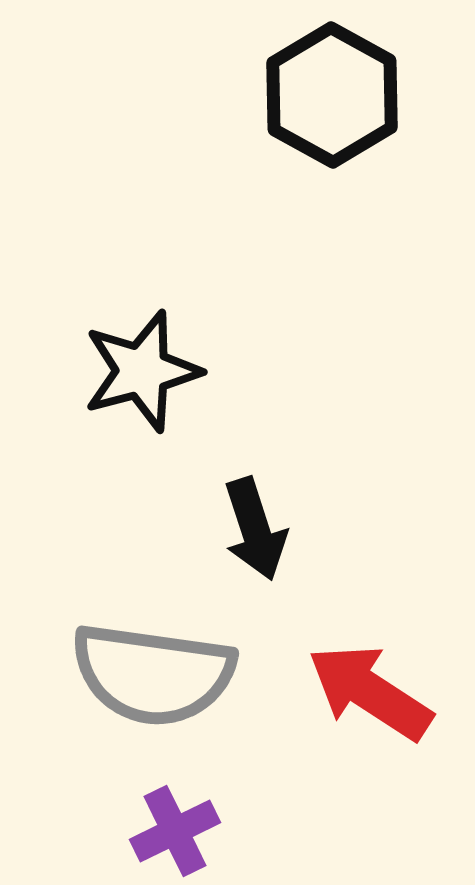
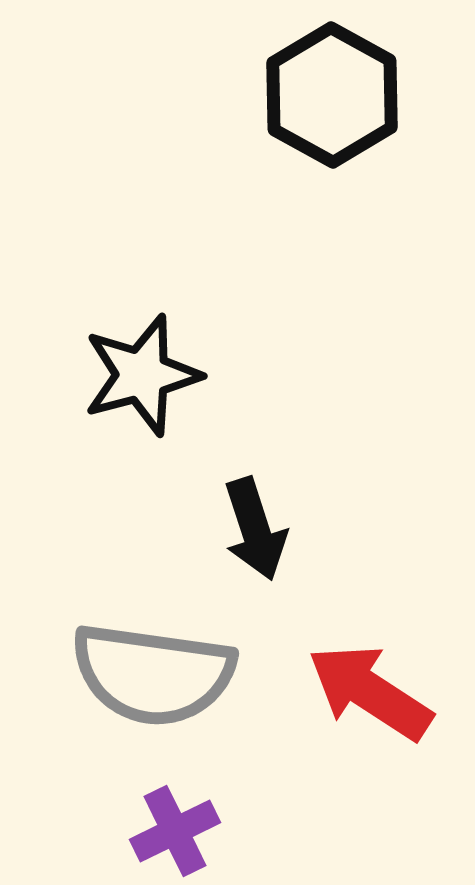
black star: moved 4 px down
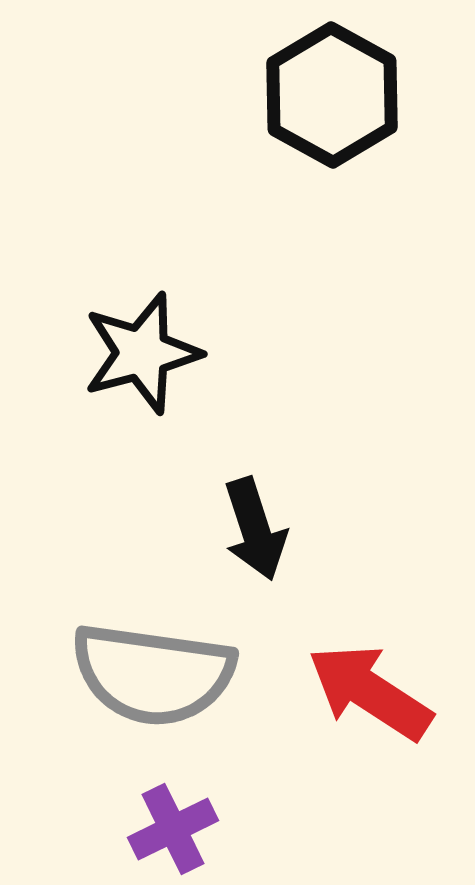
black star: moved 22 px up
purple cross: moved 2 px left, 2 px up
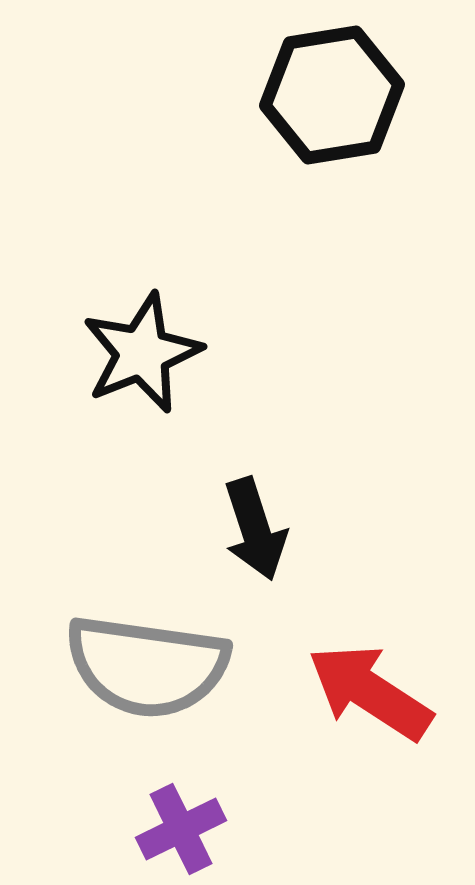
black hexagon: rotated 22 degrees clockwise
black star: rotated 7 degrees counterclockwise
gray semicircle: moved 6 px left, 8 px up
purple cross: moved 8 px right
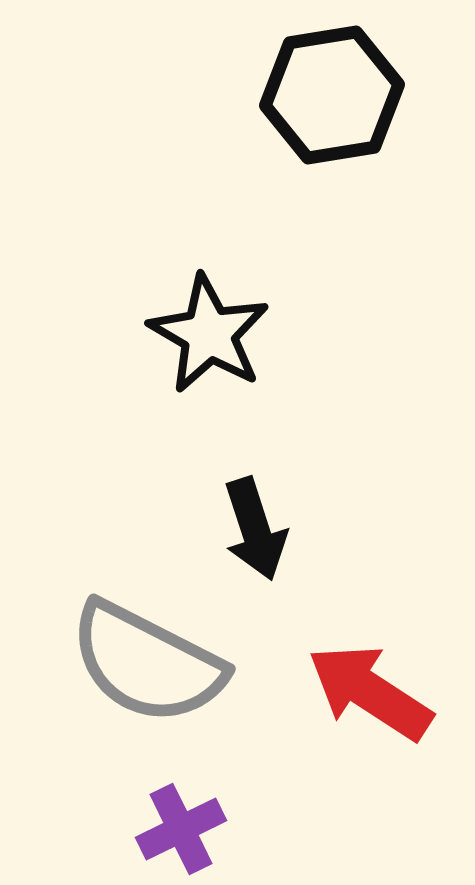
black star: moved 67 px right, 19 px up; rotated 20 degrees counterclockwise
gray semicircle: moved 3 px up; rotated 19 degrees clockwise
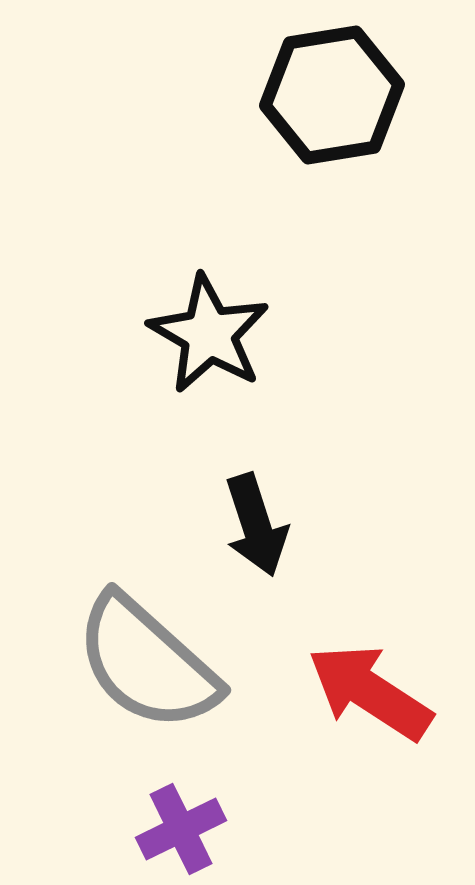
black arrow: moved 1 px right, 4 px up
gray semicircle: rotated 15 degrees clockwise
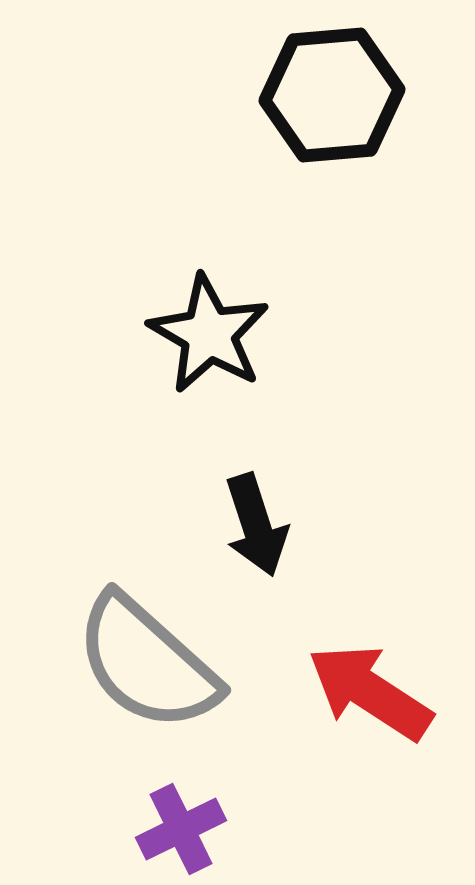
black hexagon: rotated 4 degrees clockwise
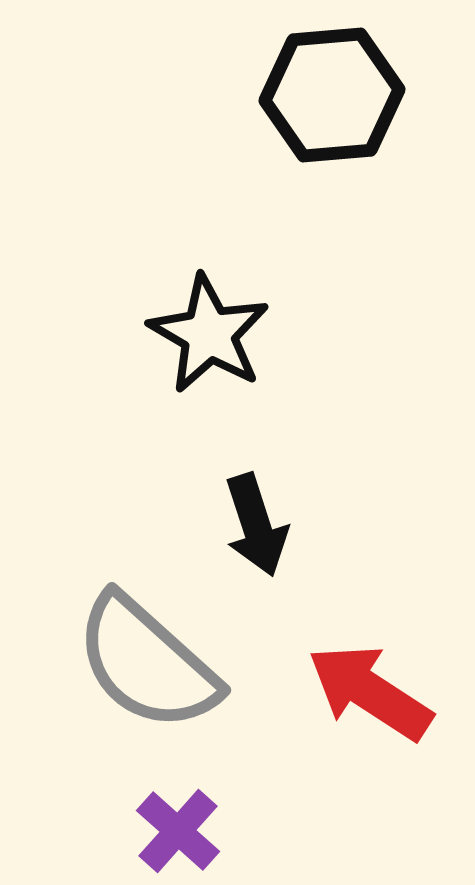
purple cross: moved 3 px left, 2 px down; rotated 22 degrees counterclockwise
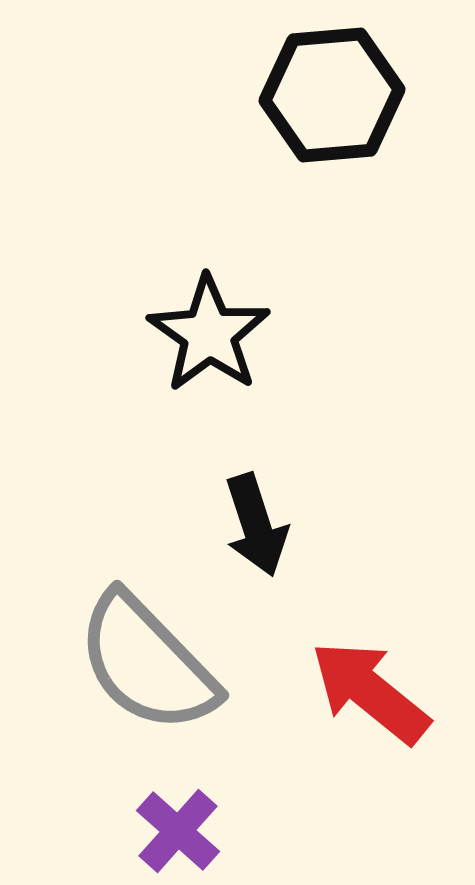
black star: rotated 5 degrees clockwise
gray semicircle: rotated 4 degrees clockwise
red arrow: rotated 6 degrees clockwise
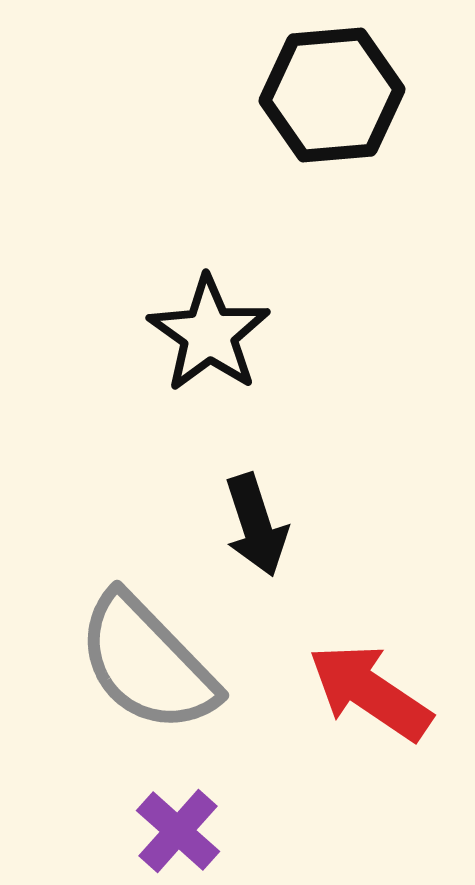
red arrow: rotated 5 degrees counterclockwise
